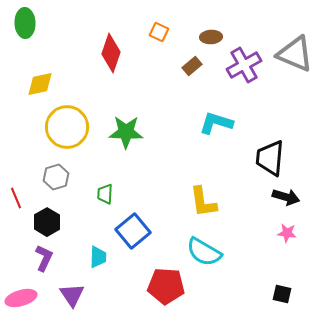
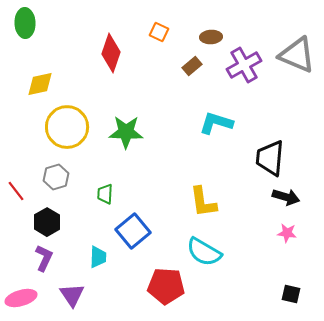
gray triangle: moved 2 px right, 1 px down
red line: moved 7 px up; rotated 15 degrees counterclockwise
black square: moved 9 px right
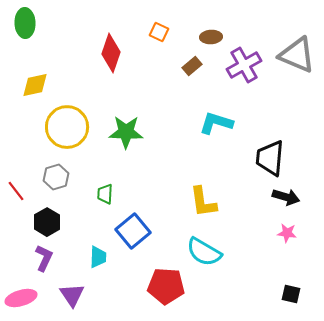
yellow diamond: moved 5 px left, 1 px down
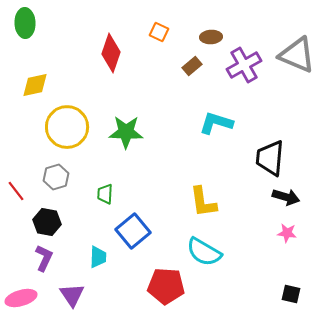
black hexagon: rotated 20 degrees counterclockwise
